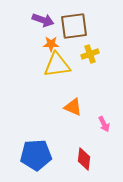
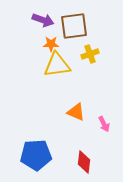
orange triangle: moved 3 px right, 5 px down
red diamond: moved 3 px down
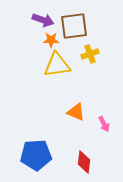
orange star: moved 4 px up
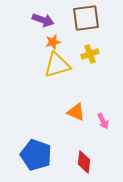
brown square: moved 12 px right, 8 px up
orange star: moved 2 px right, 2 px down; rotated 14 degrees counterclockwise
yellow triangle: rotated 8 degrees counterclockwise
pink arrow: moved 1 px left, 3 px up
blue pentagon: rotated 24 degrees clockwise
